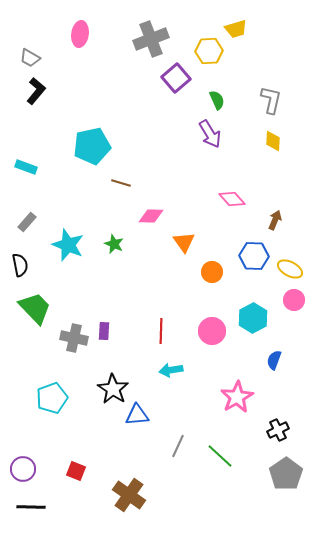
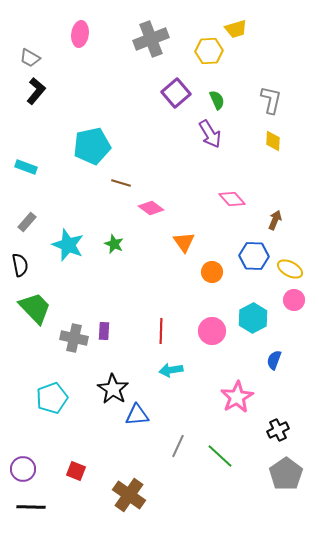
purple square at (176, 78): moved 15 px down
pink diamond at (151, 216): moved 8 px up; rotated 35 degrees clockwise
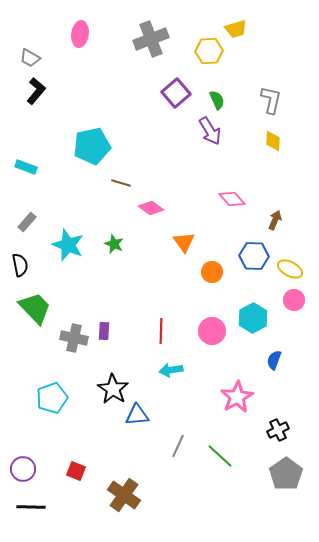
purple arrow at (210, 134): moved 3 px up
brown cross at (129, 495): moved 5 px left
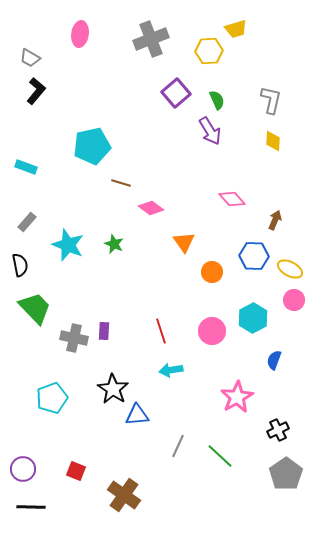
red line at (161, 331): rotated 20 degrees counterclockwise
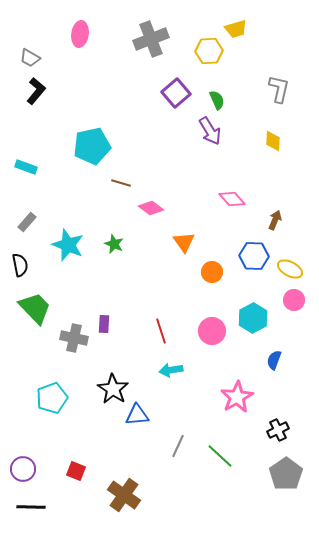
gray L-shape at (271, 100): moved 8 px right, 11 px up
purple rectangle at (104, 331): moved 7 px up
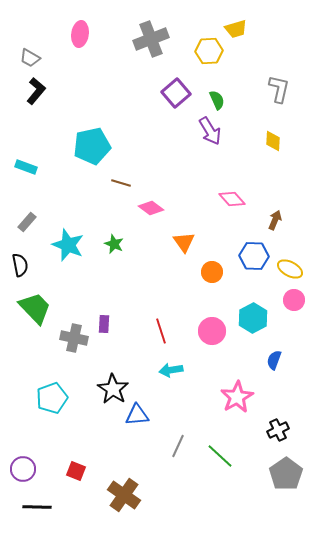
black line at (31, 507): moved 6 px right
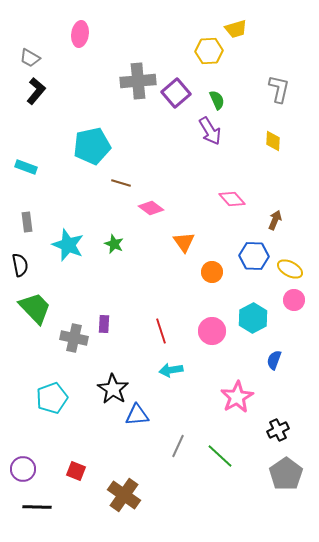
gray cross at (151, 39): moved 13 px left, 42 px down; rotated 16 degrees clockwise
gray rectangle at (27, 222): rotated 48 degrees counterclockwise
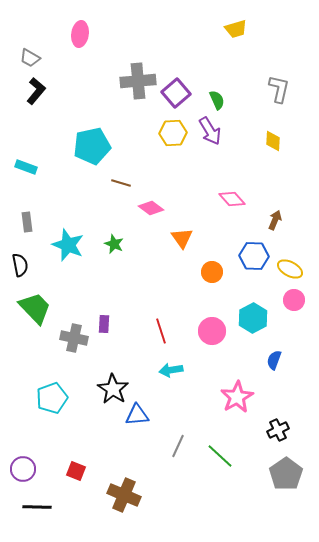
yellow hexagon at (209, 51): moved 36 px left, 82 px down
orange triangle at (184, 242): moved 2 px left, 4 px up
brown cross at (124, 495): rotated 12 degrees counterclockwise
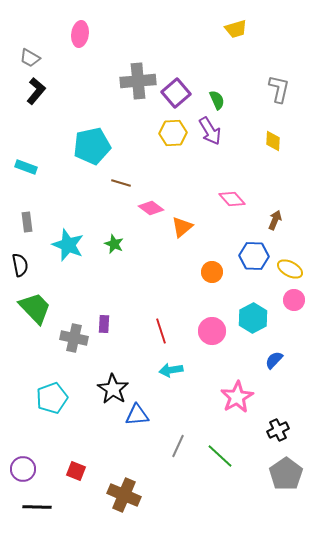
orange triangle at (182, 238): moved 11 px up; rotated 25 degrees clockwise
blue semicircle at (274, 360): rotated 24 degrees clockwise
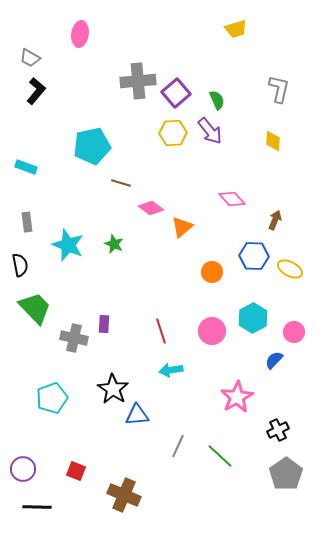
purple arrow at (210, 131): rotated 8 degrees counterclockwise
pink circle at (294, 300): moved 32 px down
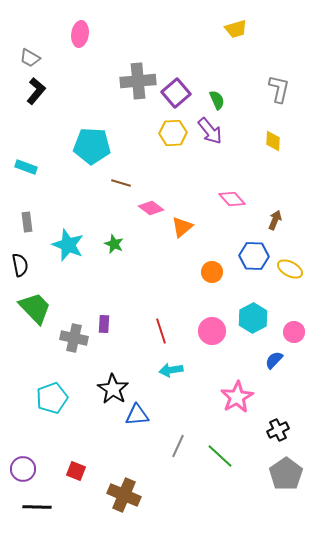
cyan pentagon at (92, 146): rotated 15 degrees clockwise
